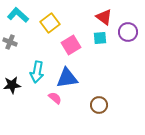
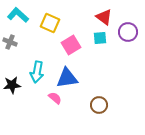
yellow square: rotated 30 degrees counterclockwise
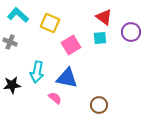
purple circle: moved 3 px right
blue triangle: rotated 20 degrees clockwise
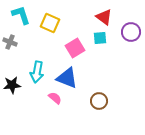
cyan L-shape: moved 3 px right; rotated 30 degrees clockwise
pink square: moved 4 px right, 3 px down
blue triangle: rotated 10 degrees clockwise
brown circle: moved 4 px up
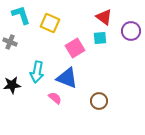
purple circle: moved 1 px up
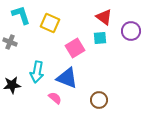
brown circle: moved 1 px up
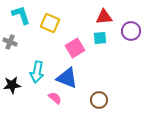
red triangle: rotated 42 degrees counterclockwise
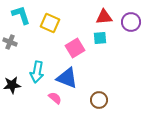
purple circle: moved 9 px up
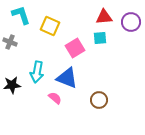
yellow square: moved 3 px down
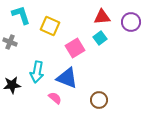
red triangle: moved 2 px left
cyan square: rotated 32 degrees counterclockwise
